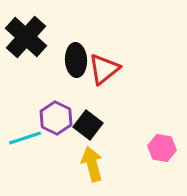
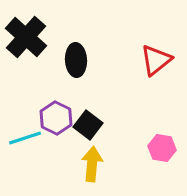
red triangle: moved 52 px right, 9 px up
yellow arrow: rotated 20 degrees clockwise
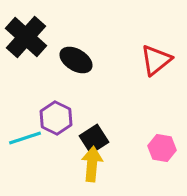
black ellipse: rotated 56 degrees counterclockwise
black square: moved 6 px right, 14 px down; rotated 20 degrees clockwise
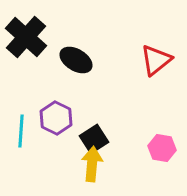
cyan line: moved 4 px left, 7 px up; rotated 68 degrees counterclockwise
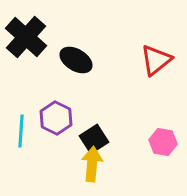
pink hexagon: moved 1 px right, 6 px up
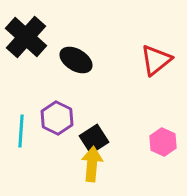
purple hexagon: moved 1 px right
pink hexagon: rotated 16 degrees clockwise
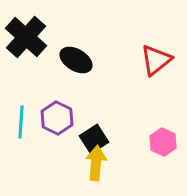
cyan line: moved 9 px up
yellow arrow: moved 4 px right, 1 px up
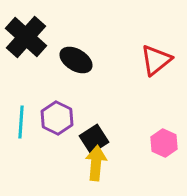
pink hexagon: moved 1 px right, 1 px down
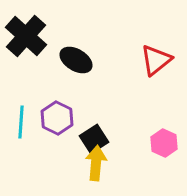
black cross: moved 1 px up
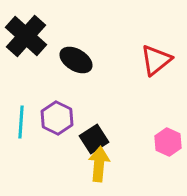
pink hexagon: moved 4 px right, 1 px up
yellow arrow: moved 3 px right, 1 px down
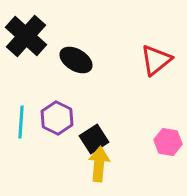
pink hexagon: rotated 16 degrees counterclockwise
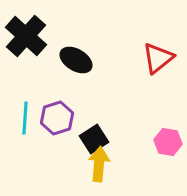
red triangle: moved 2 px right, 2 px up
purple hexagon: rotated 16 degrees clockwise
cyan line: moved 4 px right, 4 px up
